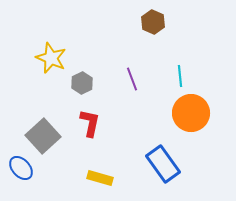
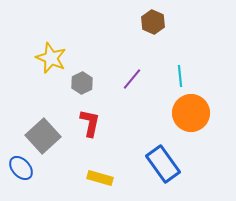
purple line: rotated 60 degrees clockwise
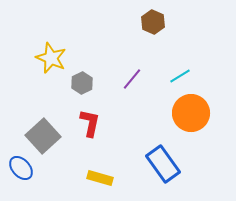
cyan line: rotated 65 degrees clockwise
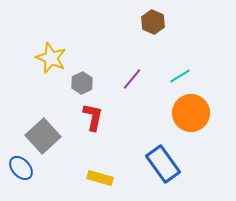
red L-shape: moved 3 px right, 6 px up
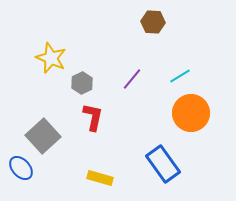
brown hexagon: rotated 20 degrees counterclockwise
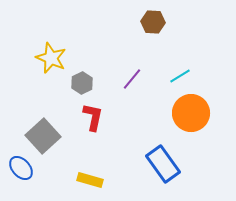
yellow rectangle: moved 10 px left, 2 px down
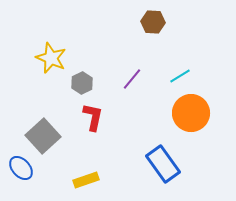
yellow rectangle: moved 4 px left; rotated 35 degrees counterclockwise
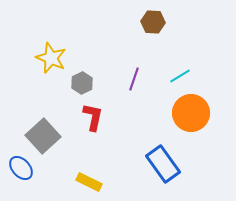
purple line: moved 2 px right; rotated 20 degrees counterclockwise
yellow rectangle: moved 3 px right, 2 px down; rotated 45 degrees clockwise
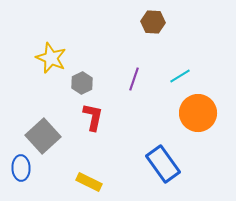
orange circle: moved 7 px right
blue ellipse: rotated 40 degrees clockwise
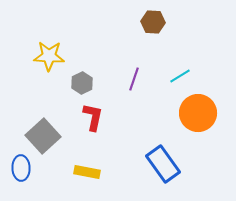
yellow star: moved 2 px left, 2 px up; rotated 20 degrees counterclockwise
yellow rectangle: moved 2 px left, 10 px up; rotated 15 degrees counterclockwise
